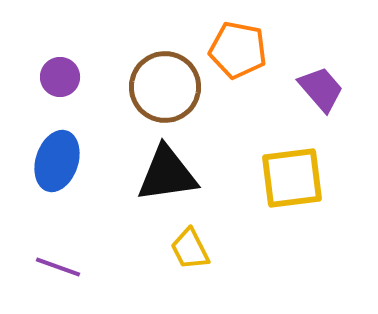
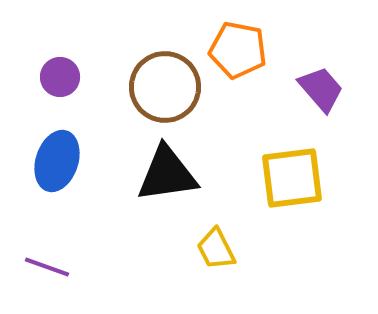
yellow trapezoid: moved 26 px right
purple line: moved 11 px left
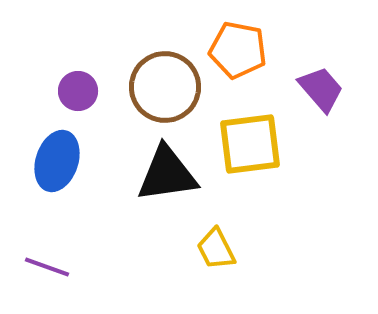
purple circle: moved 18 px right, 14 px down
yellow square: moved 42 px left, 34 px up
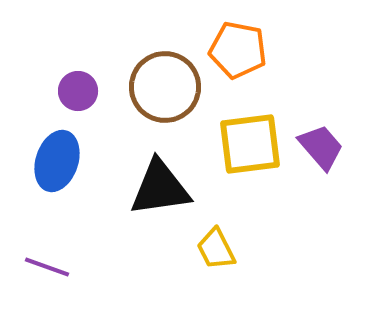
purple trapezoid: moved 58 px down
black triangle: moved 7 px left, 14 px down
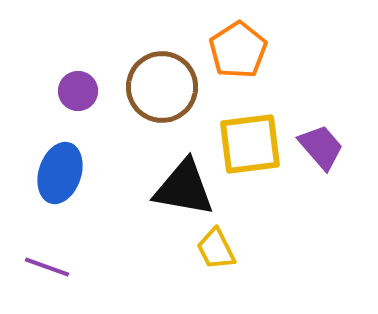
orange pentagon: rotated 28 degrees clockwise
brown circle: moved 3 px left
blue ellipse: moved 3 px right, 12 px down
black triangle: moved 24 px right; rotated 18 degrees clockwise
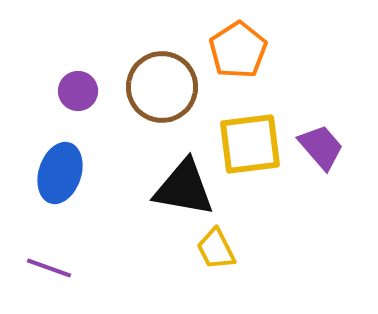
purple line: moved 2 px right, 1 px down
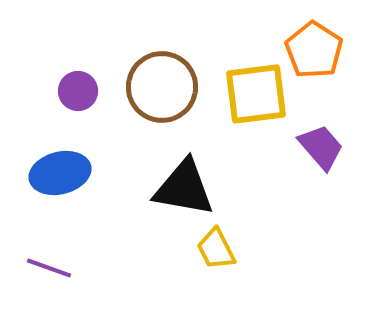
orange pentagon: moved 76 px right; rotated 6 degrees counterclockwise
yellow square: moved 6 px right, 50 px up
blue ellipse: rotated 58 degrees clockwise
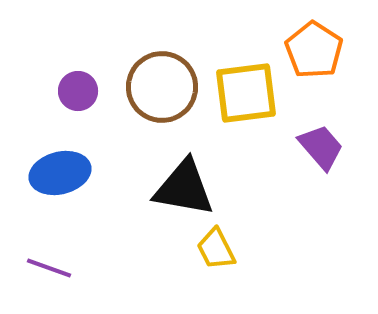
yellow square: moved 10 px left, 1 px up
